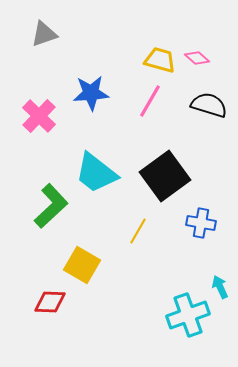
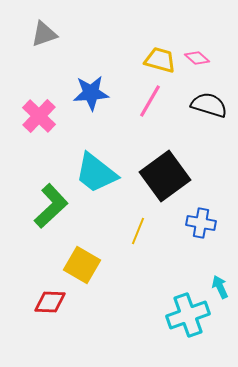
yellow line: rotated 8 degrees counterclockwise
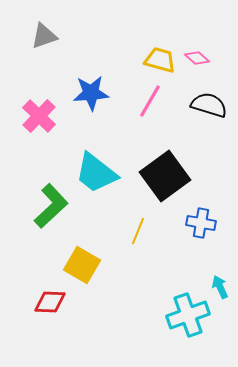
gray triangle: moved 2 px down
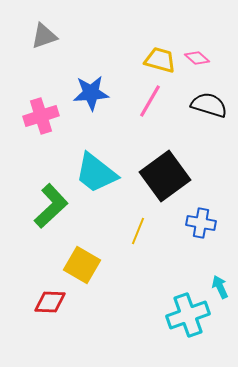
pink cross: moved 2 px right; rotated 28 degrees clockwise
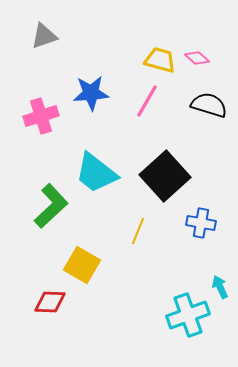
pink line: moved 3 px left
black square: rotated 6 degrees counterclockwise
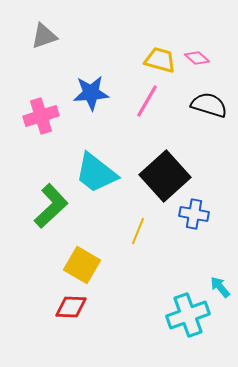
blue cross: moved 7 px left, 9 px up
cyan arrow: rotated 15 degrees counterclockwise
red diamond: moved 21 px right, 5 px down
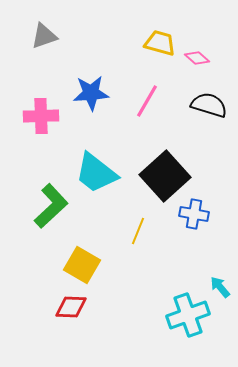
yellow trapezoid: moved 17 px up
pink cross: rotated 16 degrees clockwise
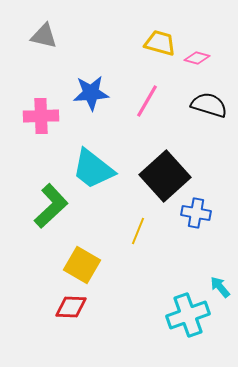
gray triangle: rotated 32 degrees clockwise
pink diamond: rotated 25 degrees counterclockwise
cyan trapezoid: moved 3 px left, 4 px up
blue cross: moved 2 px right, 1 px up
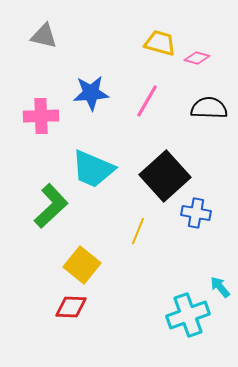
black semicircle: moved 3 px down; rotated 15 degrees counterclockwise
cyan trapezoid: rotated 15 degrees counterclockwise
yellow square: rotated 9 degrees clockwise
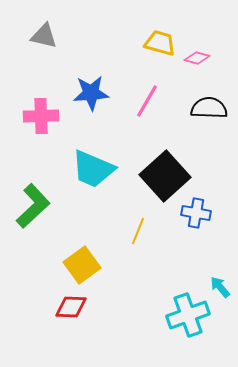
green L-shape: moved 18 px left
yellow square: rotated 15 degrees clockwise
